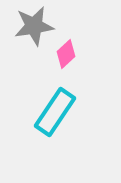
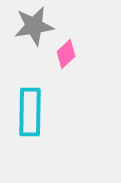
cyan rectangle: moved 25 px left; rotated 33 degrees counterclockwise
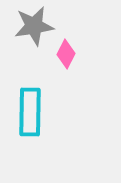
pink diamond: rotated 20 degrees counterclockwise
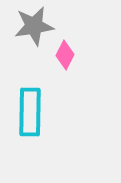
pink diamond: moved 1 px left, 1 px down
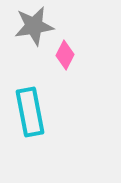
cyan rectangle: rotated 12 degrees counterclockwise
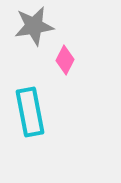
pink diamond: moved 5 px down
